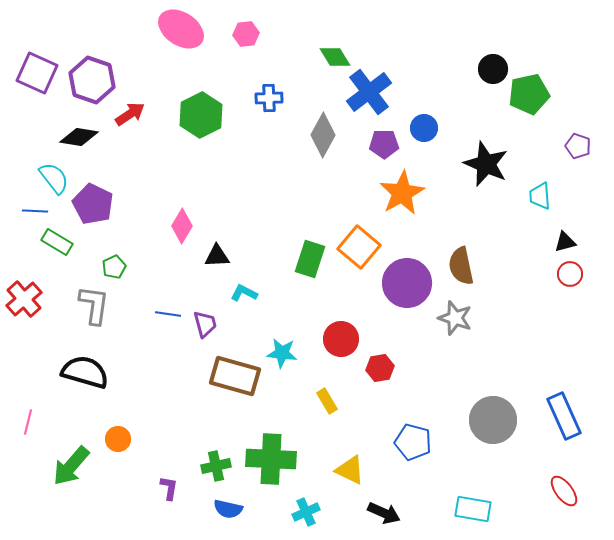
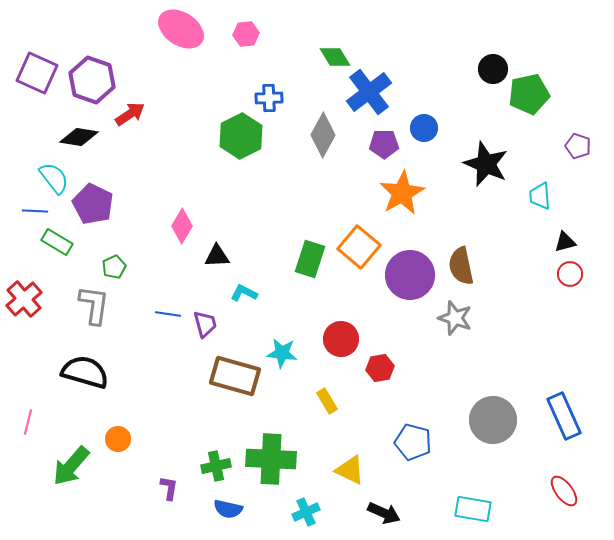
green hexagon at (201, 115): moved 40 px right, 21 px down
purple circle at (407, 283): moved 3 px right, 8 px up
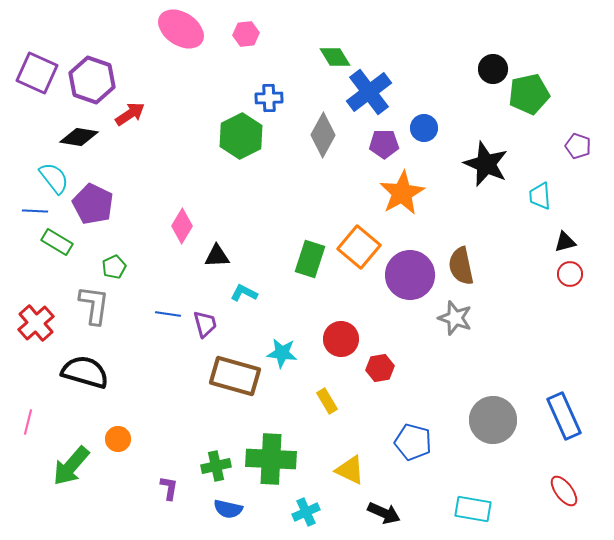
red cross at (24, 299): moved 12 px right, 24 px down
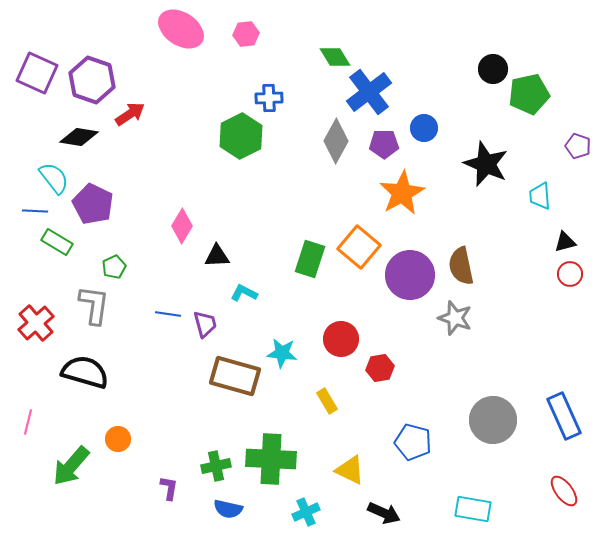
gray diamond at (323, 135): moved 13 px right, 6 px down
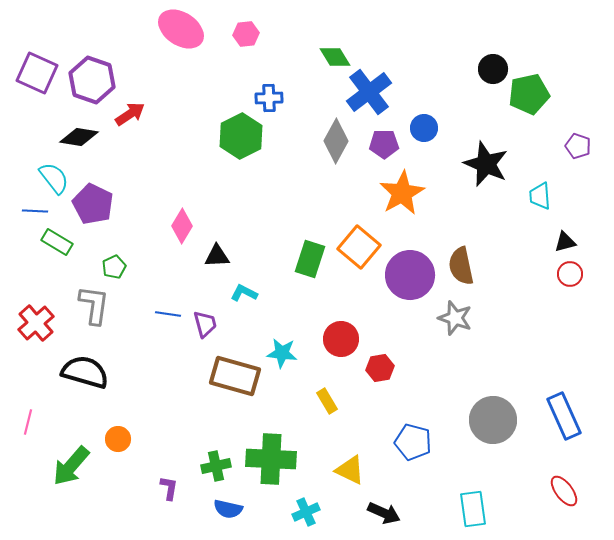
cyan rectangle at (473, 509): rotated 72 degrees clockwise
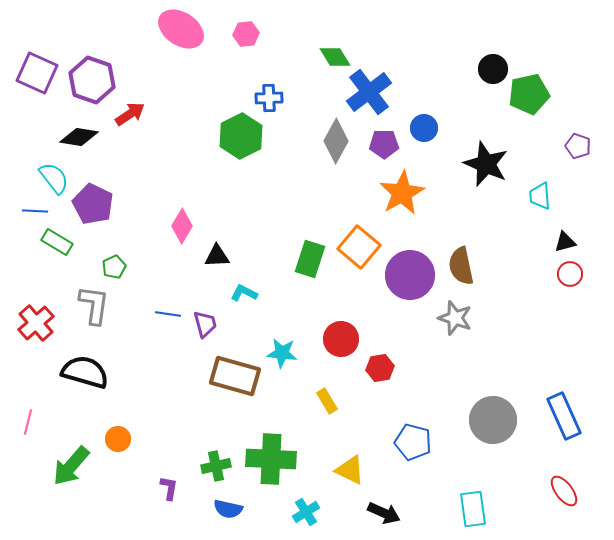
cyan cross at (306, 512): rotated 8 degrees counterclockwise
